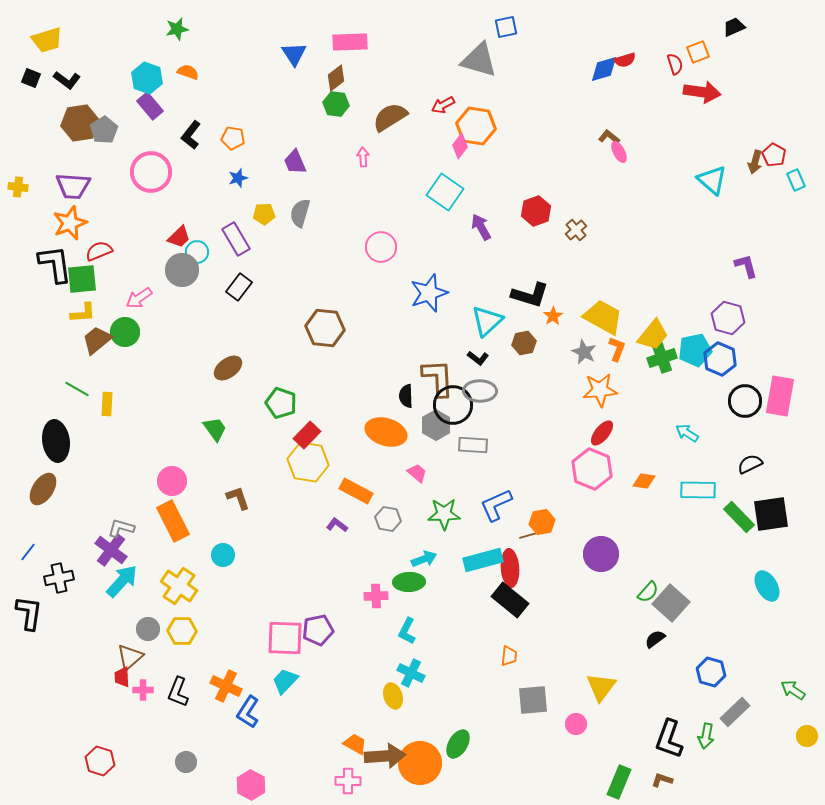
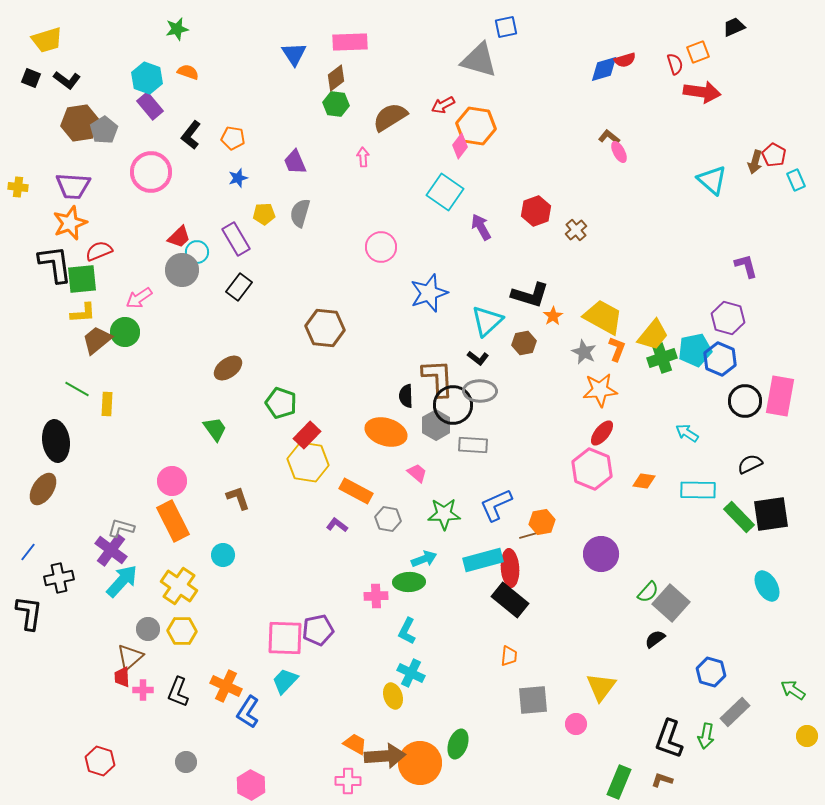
green ellipse at (458, 744): rotated 12 degrees counterclockwise
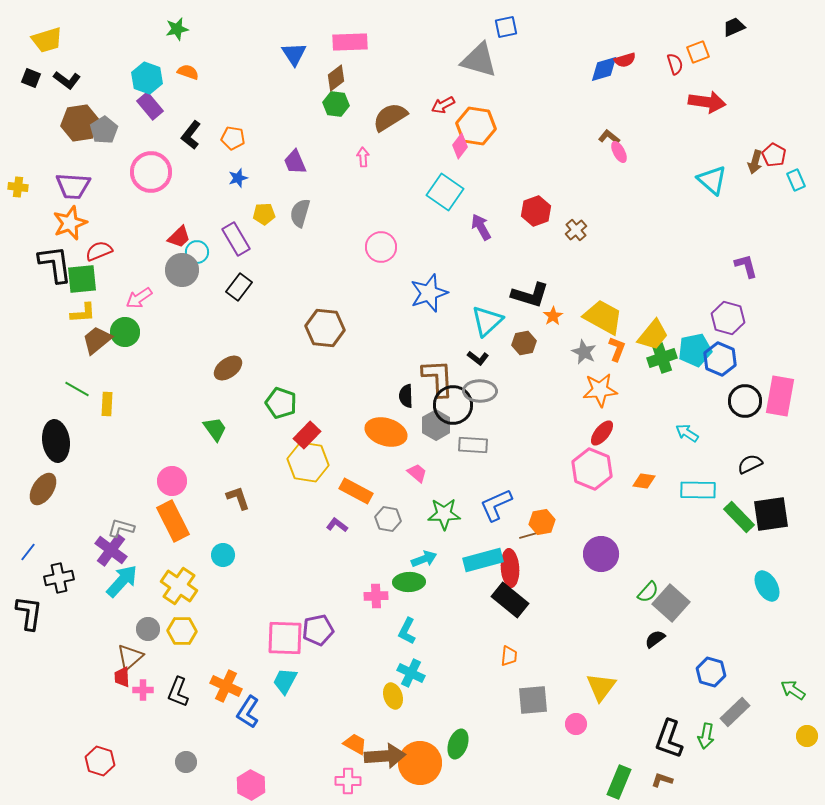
red arrow at (702, 92): moved 5 px right, 10 px down
cyan trapezoid at (285, 681): rotated 16 degrees counterclockwise
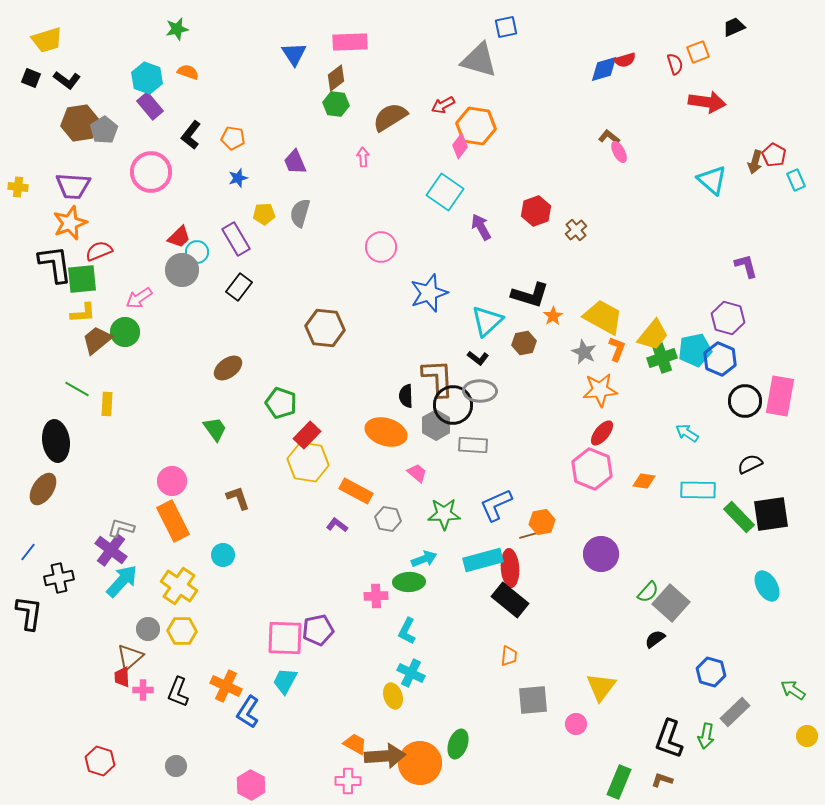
gray circle at (186, 762): moved 10 px left, 4 px down
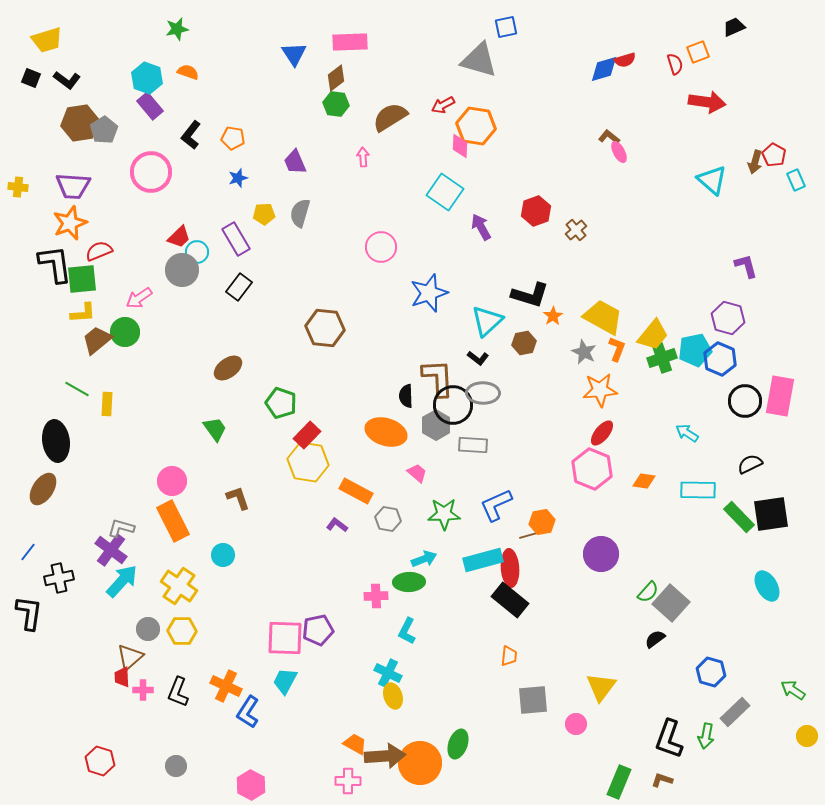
pink diamond at (460, 146): rotated 35 degrees counterclockwise
gray ellipse at (480, 391): moved 3 px right, 2 px down
cyan cross at (411, 673): moved 23 px left
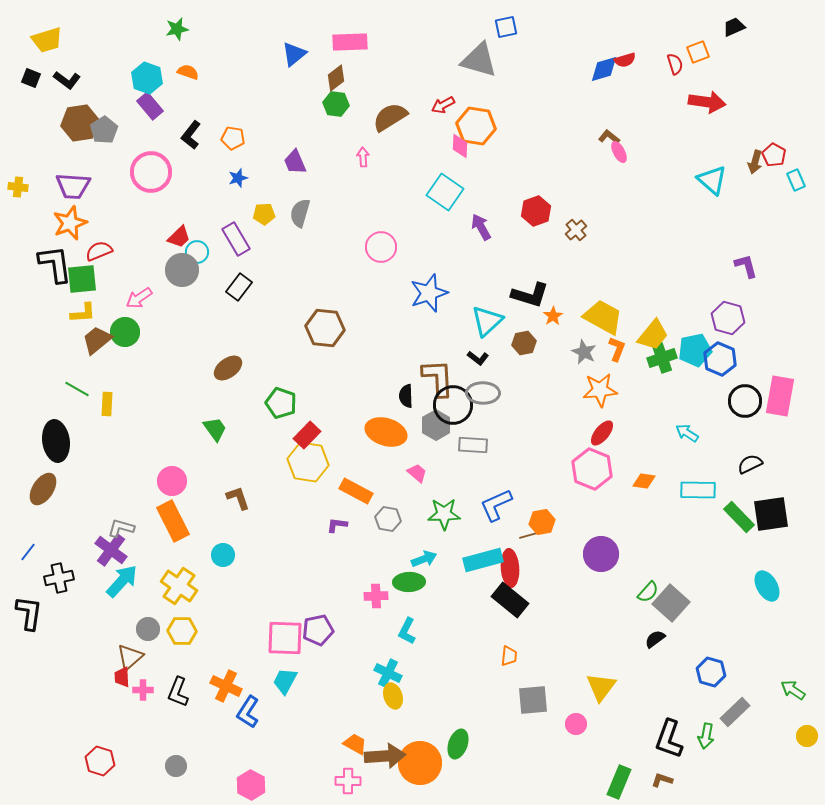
blue triangle at (294, 54): rotated 24 degrees clockwise
purple L-shape at (337, 525): rotated 30 degrees counterclockwise
